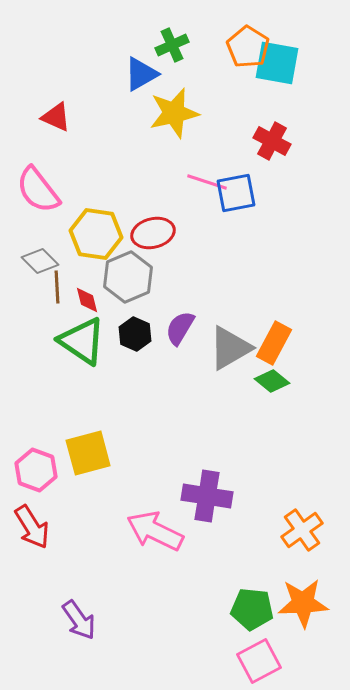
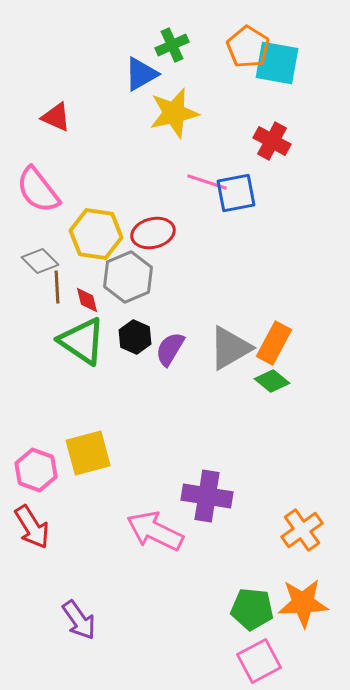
purple semicircle: moved 10 px left, 21 px down
black hexagon: moved 3 px down
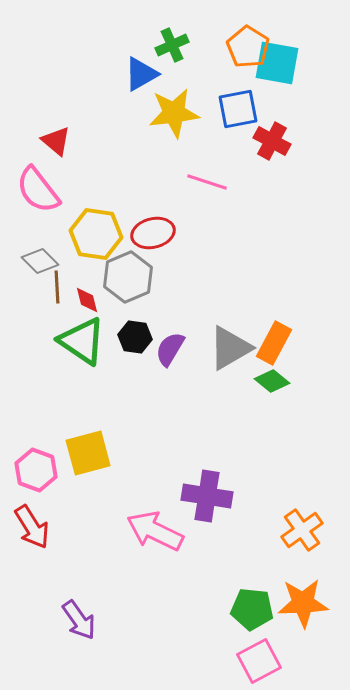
yellow star: rotated 6 degrees clockwise
red triangle: moved 24 px down; rotated 16 degrees clockwise
blue square: moved 2 px right, 84 px up
black hexagon: rotated 16 degrees counterclockwise
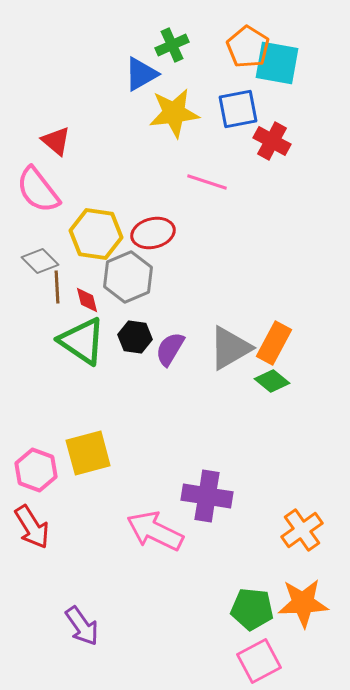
purple arrow: moved 3 px right, 6 px down
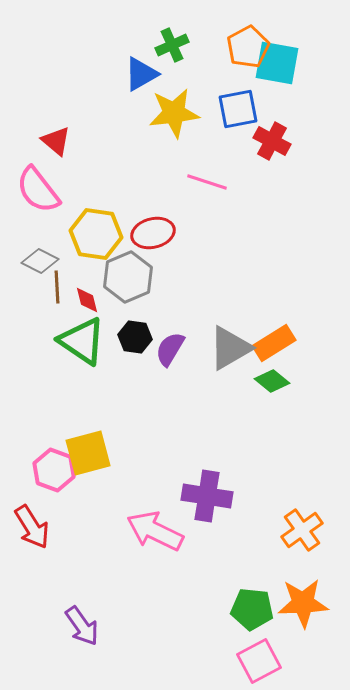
orange pentagon: rotated 12 degrees clockwise
gray diamond: rotated 18 degrees counterclockwise
orange rectangle: rotated 30 degrees clockwise
pink hexagon: moved 18 px right
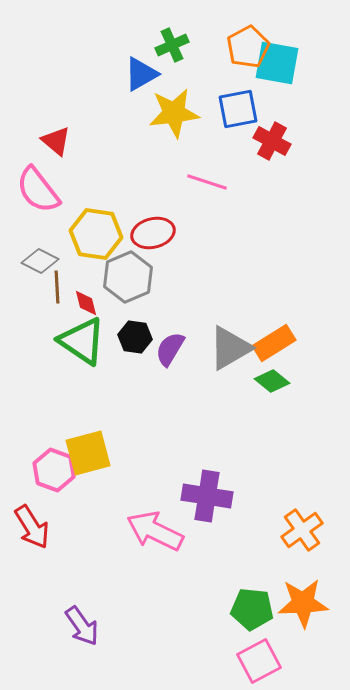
red diamond: moved 1 px left, 3 px down
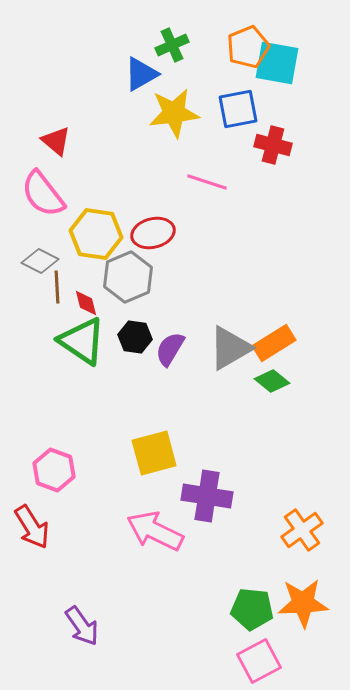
orange pentagon: rotated 6 degrees clockwise
red cross: moved 1 px right, 4 px down; rotated 15 degrees counterclockwise
pink semicircle: moved 5 px right, 4 px down
yellow square: moved 66 px right
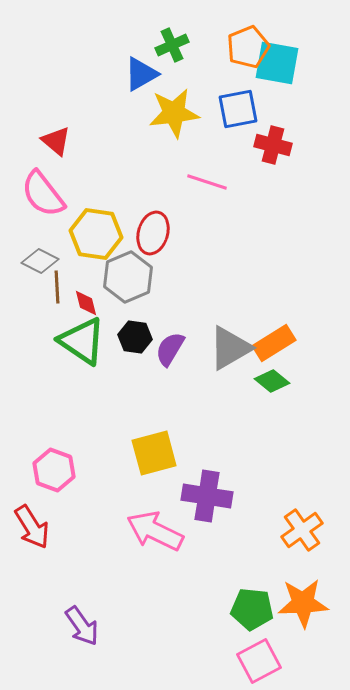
red ellipse: rotated 60 degrees counterclockwise
